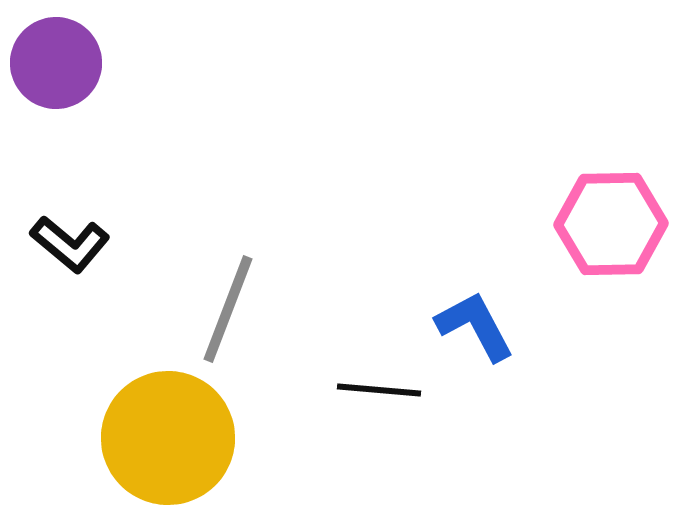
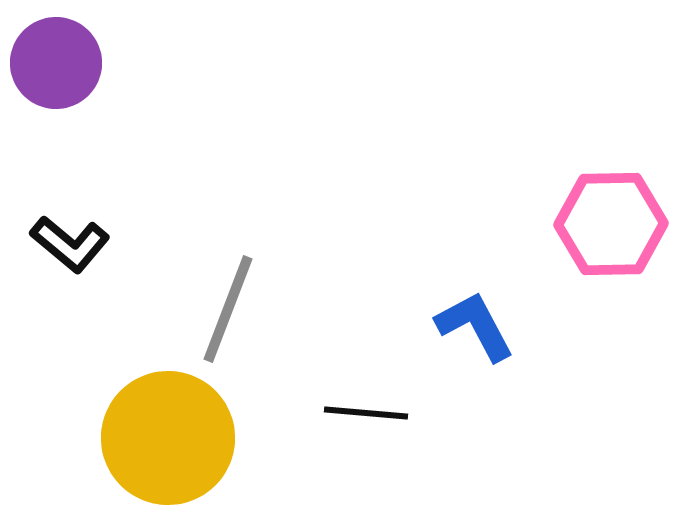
black line: moved 13 px left, 23 px down
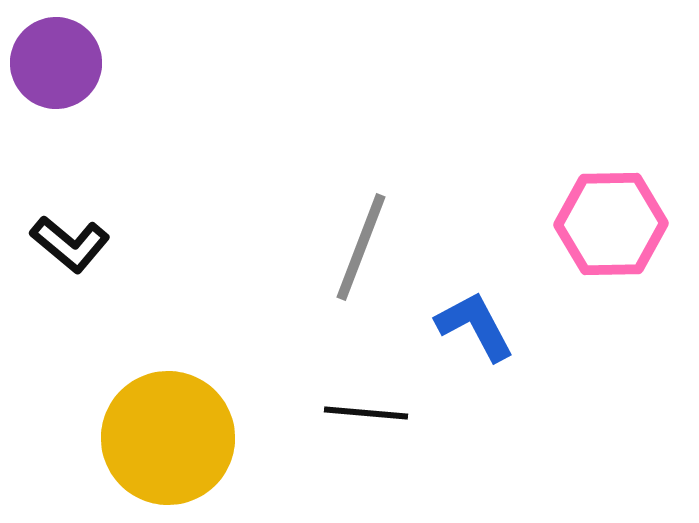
gray line: moved 133 px right, 62 px up
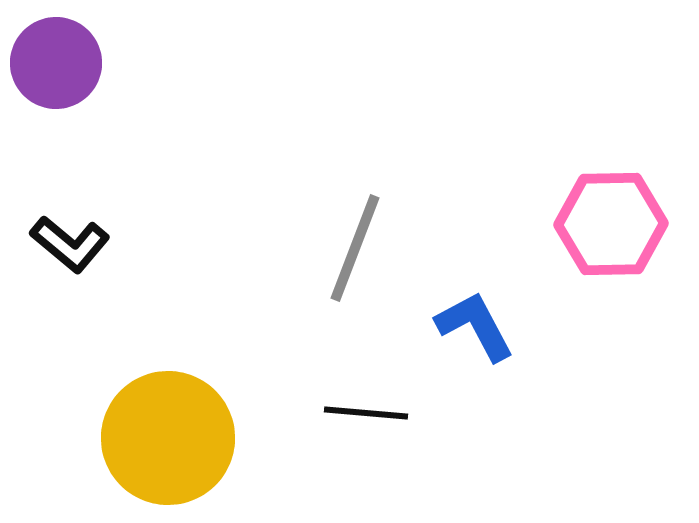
gray line: moved 6 px left, 1 px down
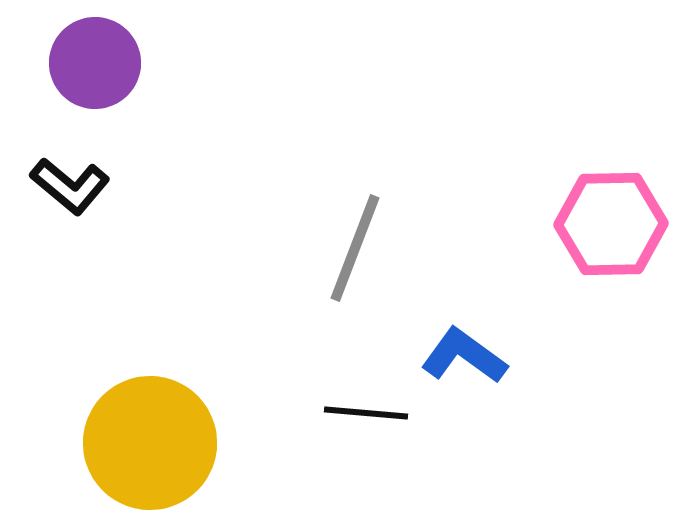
purple circle: moved 39 px right
black L-shape: moved 58 px up
blue L-shape: moved 11 px left, 30 px down; rotated 26 degrees counterclockwise
yellow circle: moved 18 px left, 5 px down
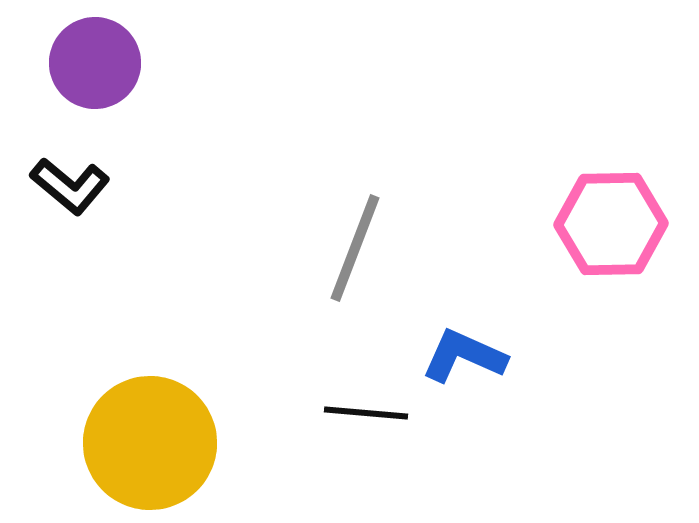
blue L-shape: rotated 12 degrees counterclockwise
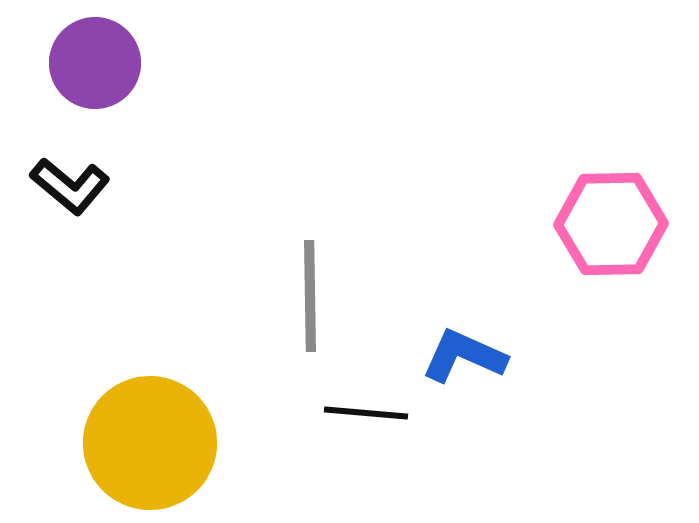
gray line: moved 45 px left, 48 px down; rotated 22 degrees counterclockwise
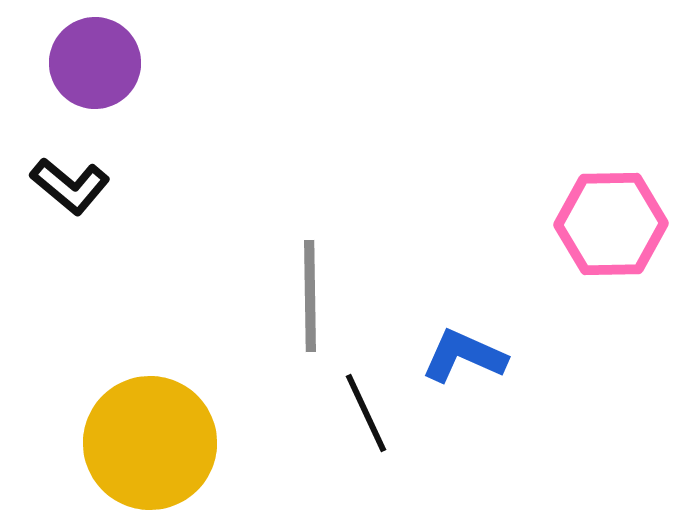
black line: rotated 60 degrees clockwise
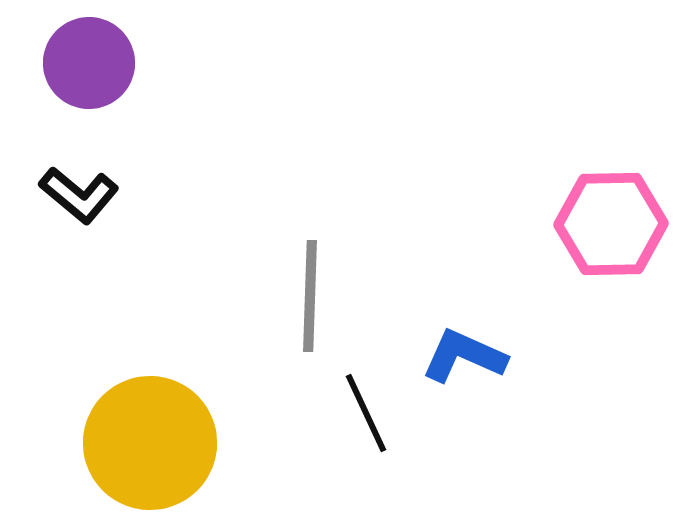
purple circle: moved 6 px left
black L-shape: moved 9 px right, 9 px down
gray line: rotated 3 degrees clockwise
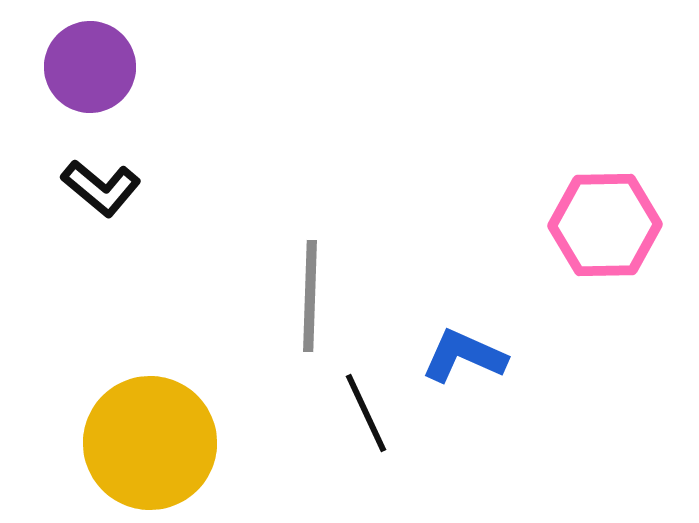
purple circle: moved 1 px right, 4 px down
black L-shape: moved 22 px right, 7 px up
pink hexagon: moved 6 px left, 1 px down
